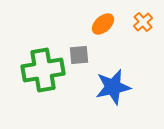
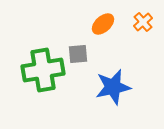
gray square: moved 1 px left, 1 px up
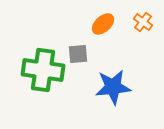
orange cross: rotated 12 degrees counterclockwise
green cross: rotated 18 degrees clockwise
blue star: rotated 6 degrees clockwise
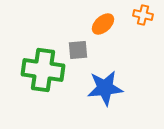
orange cross: moved 7 px up; rotated 24 degrees counterclockwise
gray square: moved 4 px up
blue star: moved 8 px left, 1 px down
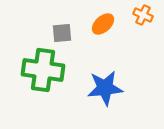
orange cross: rotated 12 degrees clockwise
gray square: moved 16 px left, 17 px up
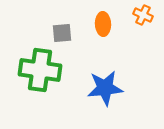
orange ellipse: rotated 50 degrees counterclockwise
green cross: moved 3 px left
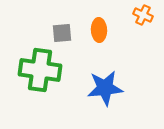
orange ellipse: moved 4 px left, 6 px down
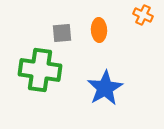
blue star: rotated 24 degrees counterclockwise
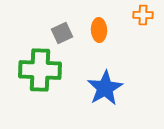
orange cross: rotated 24 degrees counterclockwise
gray square: rotated 20 degrees counterclockwise
green cross: rotated 6 degrees counterclockwise
